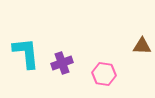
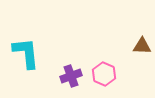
purple cross: moved 9 px right, 13 px down
pink hexagon: rotated 15 degrees clockwise
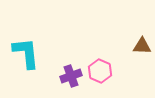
pink hexagon: moved 4 px left, 3 px up
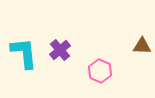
cyan L-shape: moved 2 px left
purple cross: moved 11 px left, 26 px up; rotated 20 degrees counterclockwise
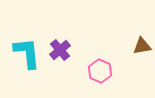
brown triangle: rotated 12 degrees counterclockwise
cyan L-shape: moved 3 px right
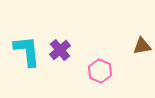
cyan L-shape: moved 2 px up
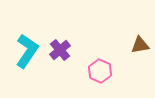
brown triangle: moved 2 px left, 1 px up
cyan L-shape: rotated 40 degrees clockwise
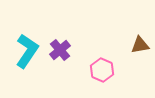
pink hexagon: moved 2 px right, 1 px up
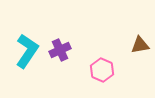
purple cross: rotated 15 degrees clockwise
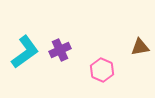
brown triangle: moved 2 px down
cyan L-shape: moved 2 px left, 1 px down; rotated 20 degrees clockwise
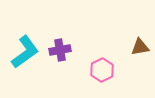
purple cross: rotated 15 degrees clockwise
pink hexagon: rotated 10 degrees clockwise
